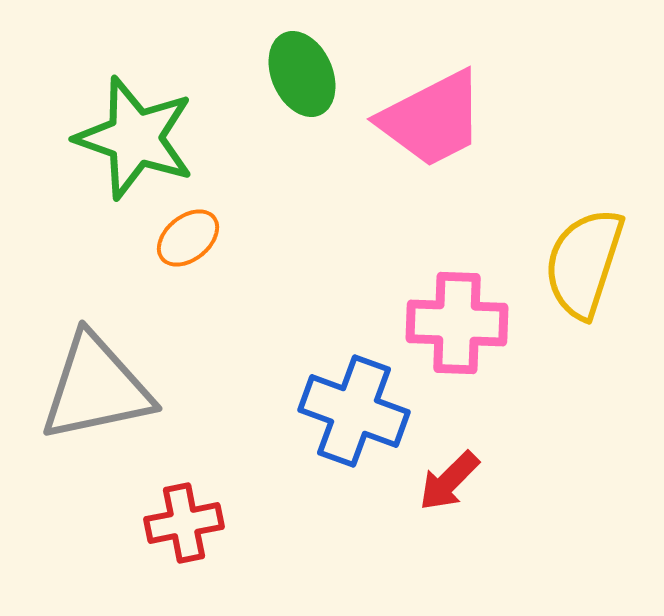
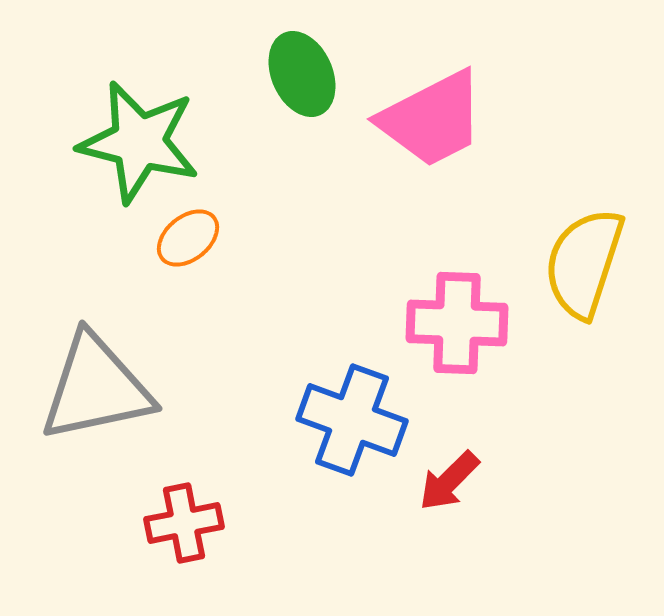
green star: moved 4 px right, 4 px down; rotated 5 degrees counterclockwise
blue cross: moved 2 px left, 9 px down
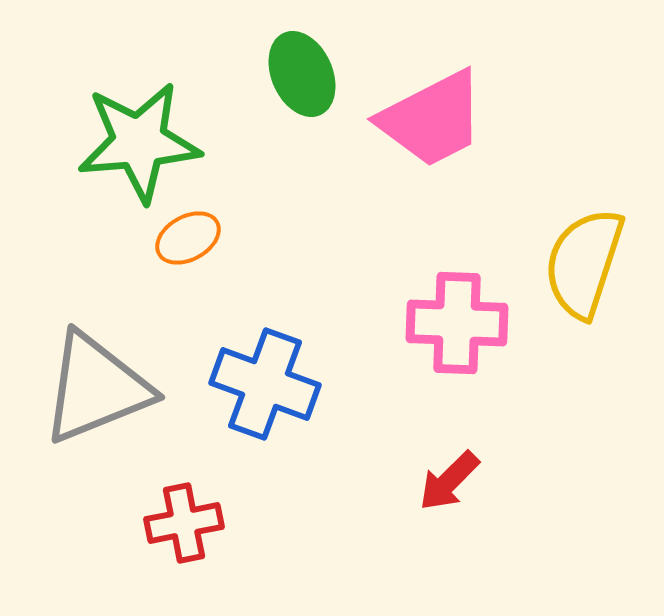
green star: rotated 19 degrees counterclockwise
orange ellipse: rotated 10 degrees clockwise
gray triangle: rotated 10 degrees counterclockwise
blue cross: moved 87 px left, 36 px up
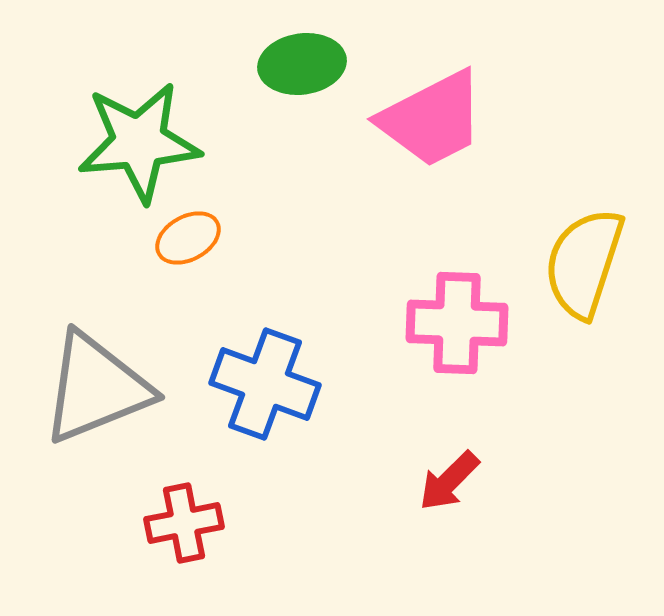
green ellipse: moved 10 px up; rotated 74 degrees counterclockwise
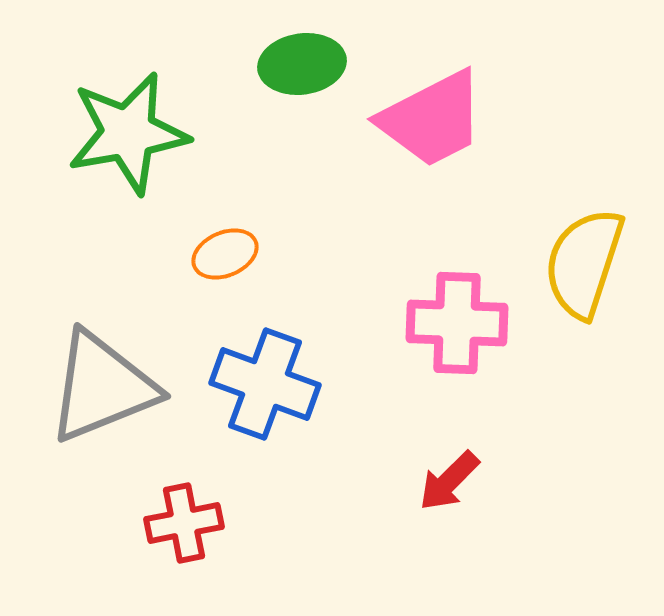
green star: moved 11 px left, 9 px up; rotated 5 degrees counterclockwise
orange ellipse: moved 37 px right, 16 px down; rotated 6 degrees clockwise
gray triangle: moved 6 px right, 1 px up
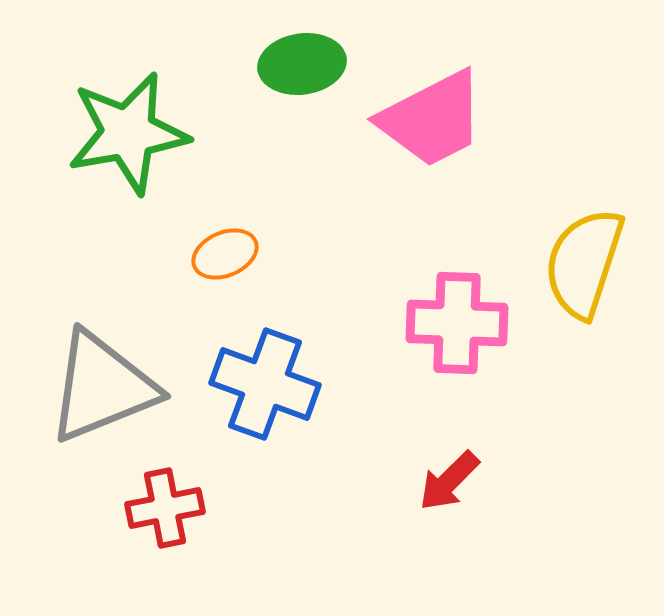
red cross: moved 19 px left, 15 px up
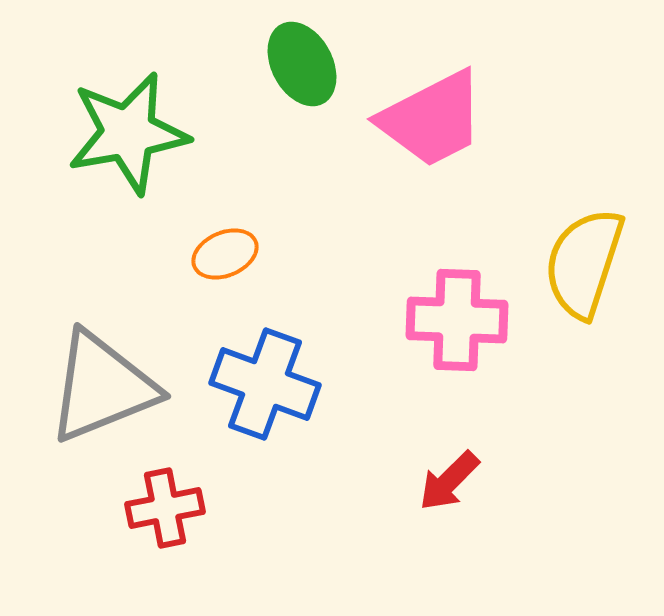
green ellipse: rotated 70 degrees clockwise
pink cross: moved 3 px up
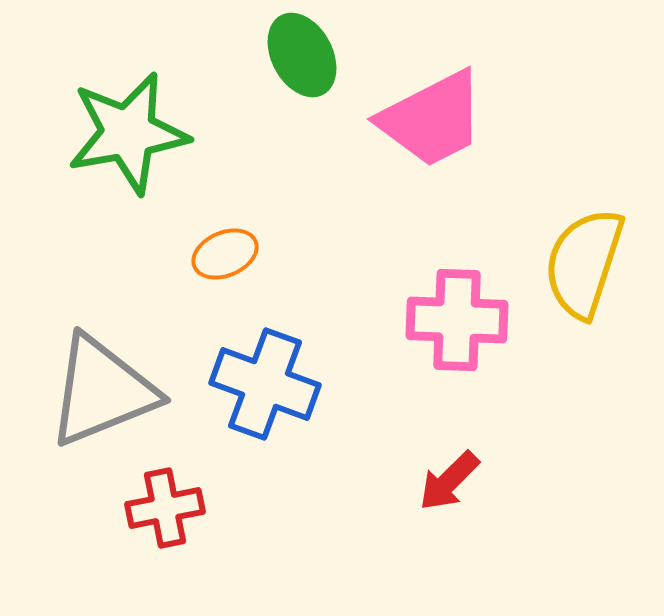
green ellipse: moved 9 px up
gray triangle: moved 4 px down
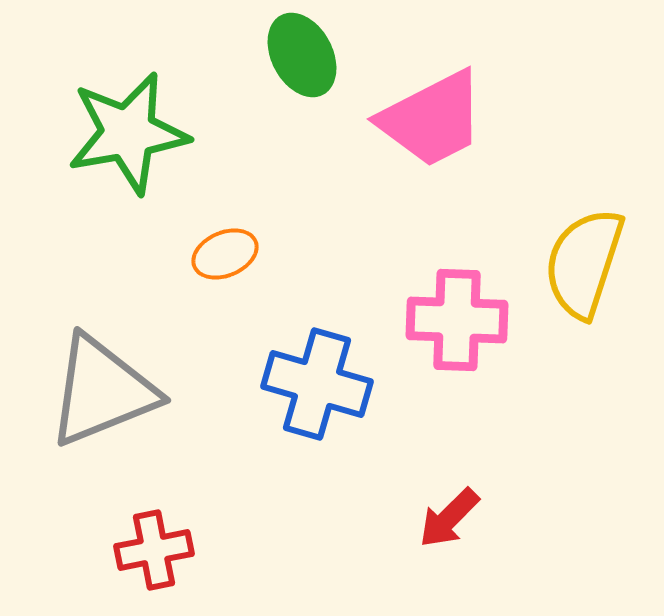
blue cross: moved 52 px right; rotated 4 degrees counterclockwise
red arrow: moved 37 px down
red cross: moved 11 px left, 42 px down
